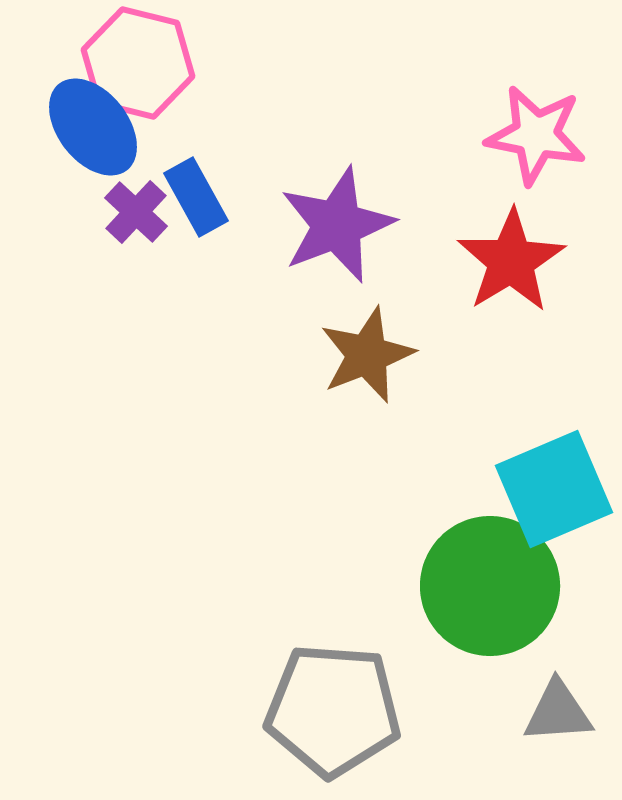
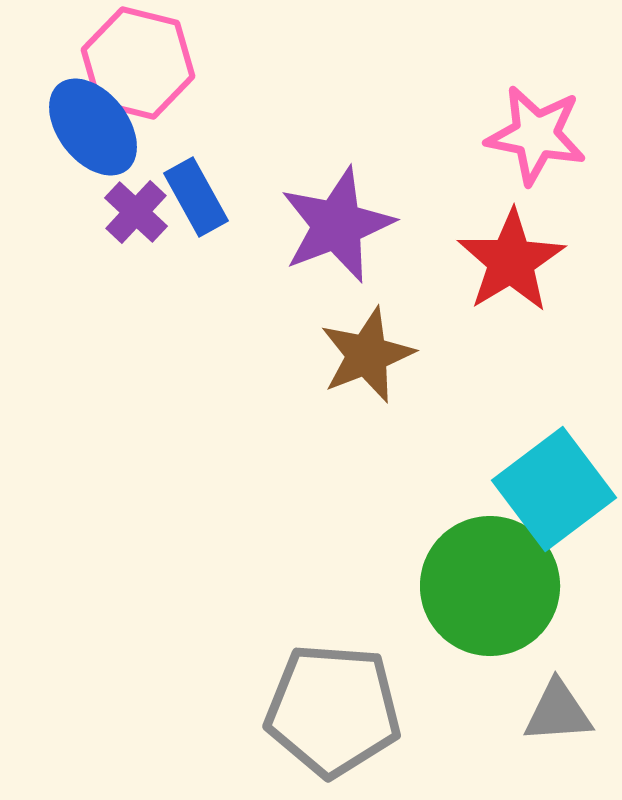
cyan square: rotated 14 degrees counterclockwise
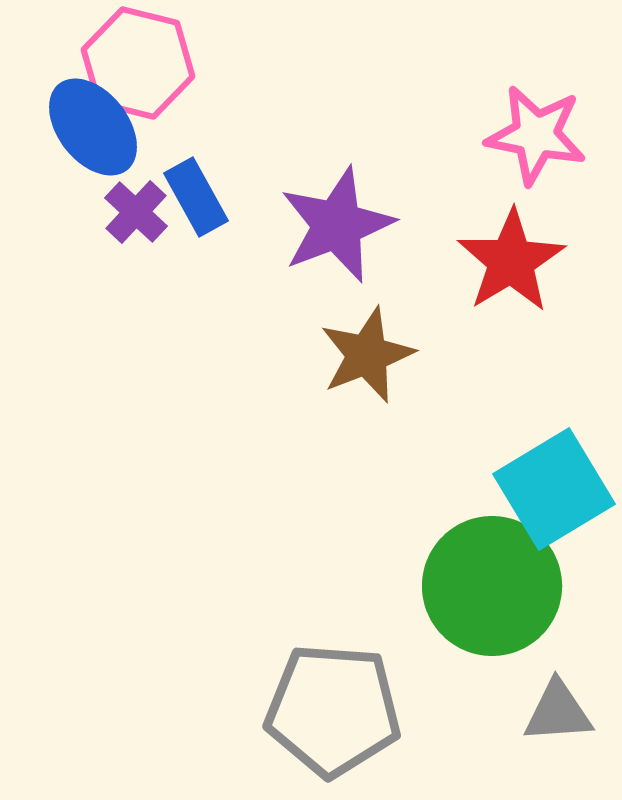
cyan square: rotated 6 degrees clockwise
green circle: moved 2 px right
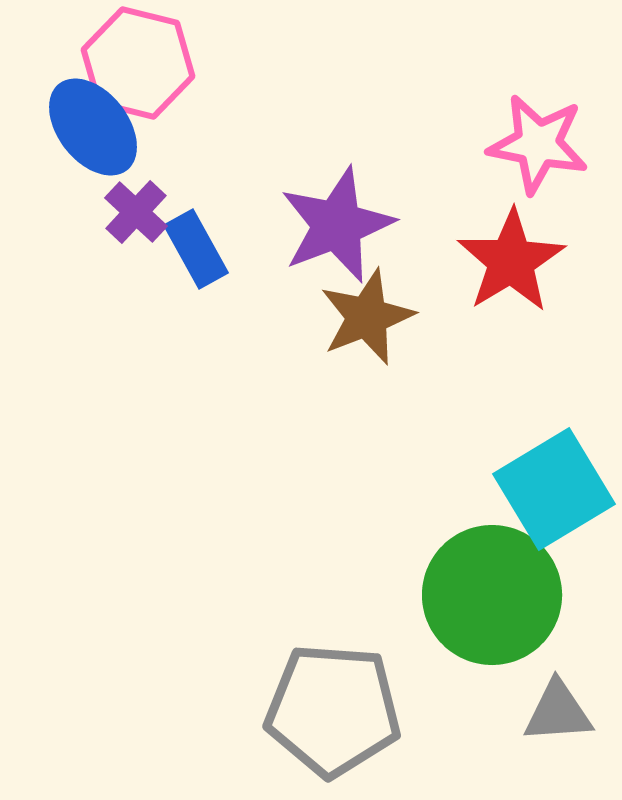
pink star: moved 2 px right, 9 px down
blue rectangle: moved 52 px down
brown star: moved 38 px up
green circle: moved 9 px down
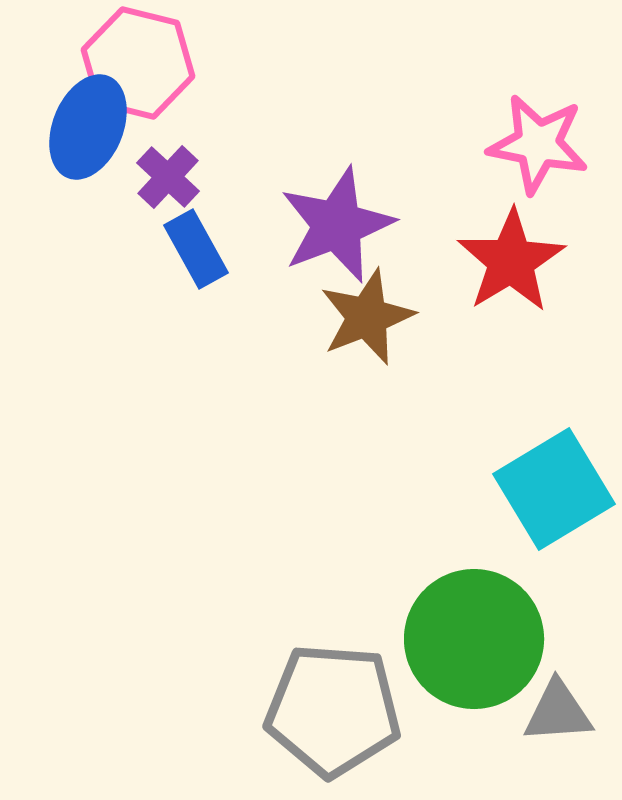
blue ellipse: moved 5 px left; rotated 60 degrees clockwise
purple cross: moved 32 px right, 35 px up
green circle: moved 18 px left, 44 px down
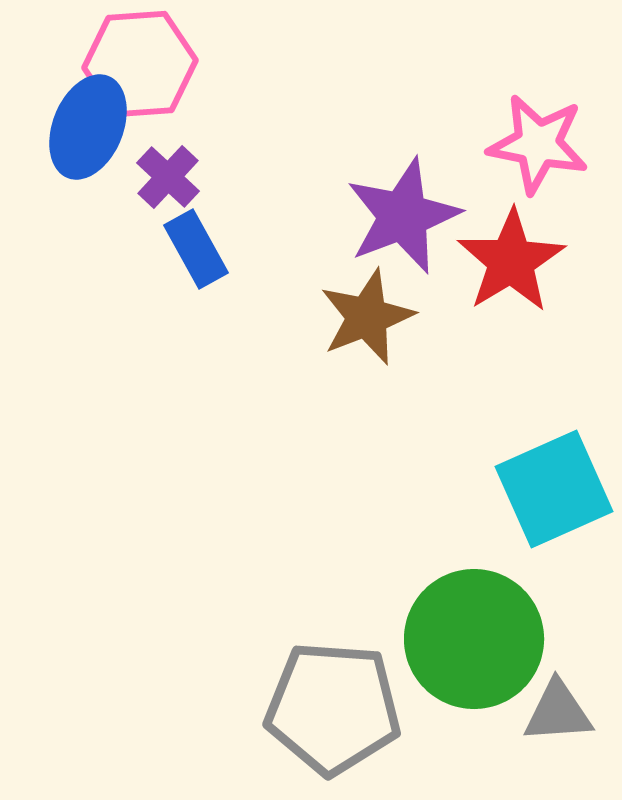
pink hexagon: moved 2 px right, 1 px down; rotated 18 degrees counterclockwise
purple star: moved 66 px right, 9 px up
cyan square: rotated 7 degrees clockwise
gray pentagon: moved 2 px up
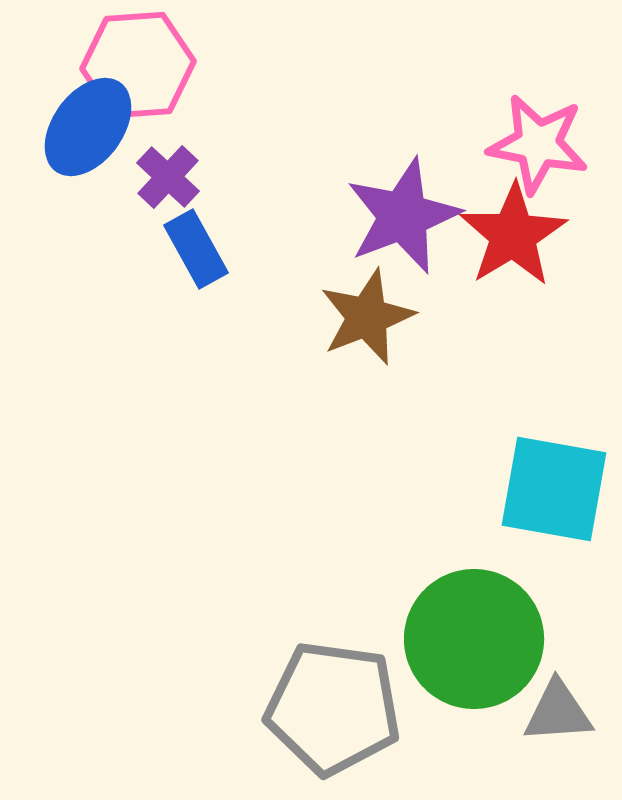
pink hexagon: moved 2 px left, 1 px down
blue ellipse: rotated 14 degrees clockwise
red star: moved 2 px right, 26 px up
cyan square: rotated 34 degrees clockwise
gray pentagon: rotated 4 degrees clockwise
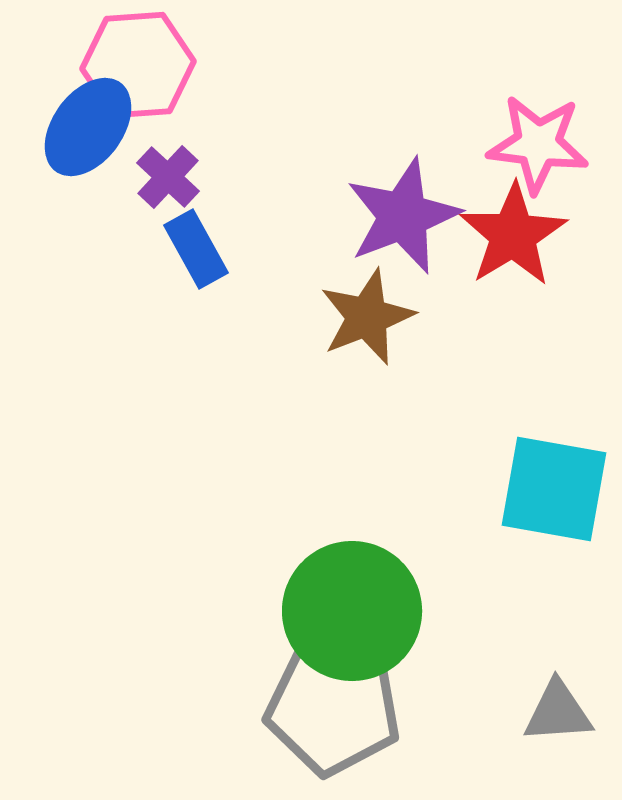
pink star: rotated 4 degrees counterclockwise
green circle: moved 122 px left, 28 px up
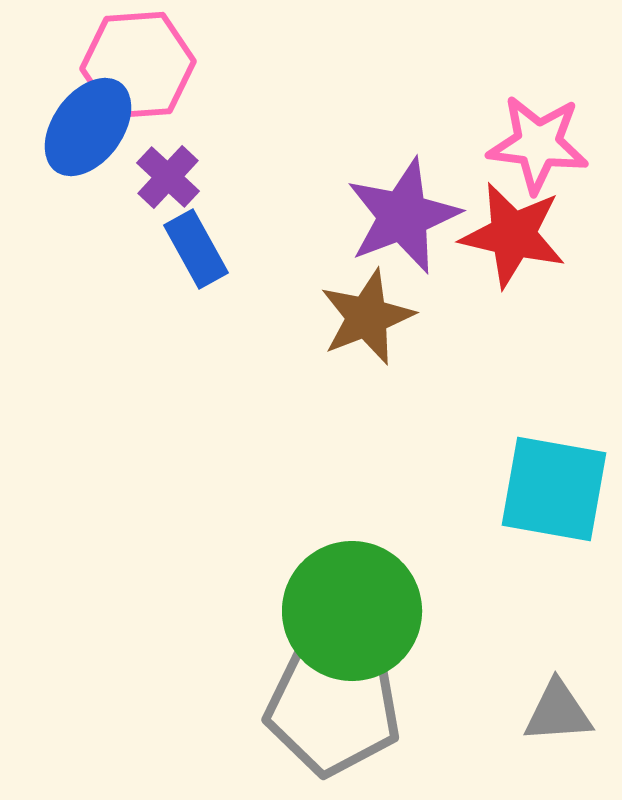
red star: rotated 28 degrees counterclockwise
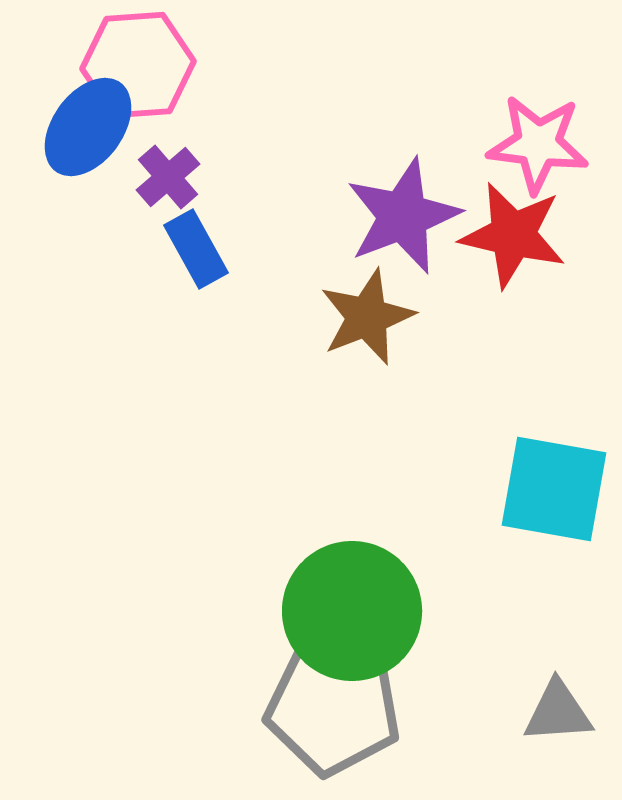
purple cross: rotated 6 degrees clockwise
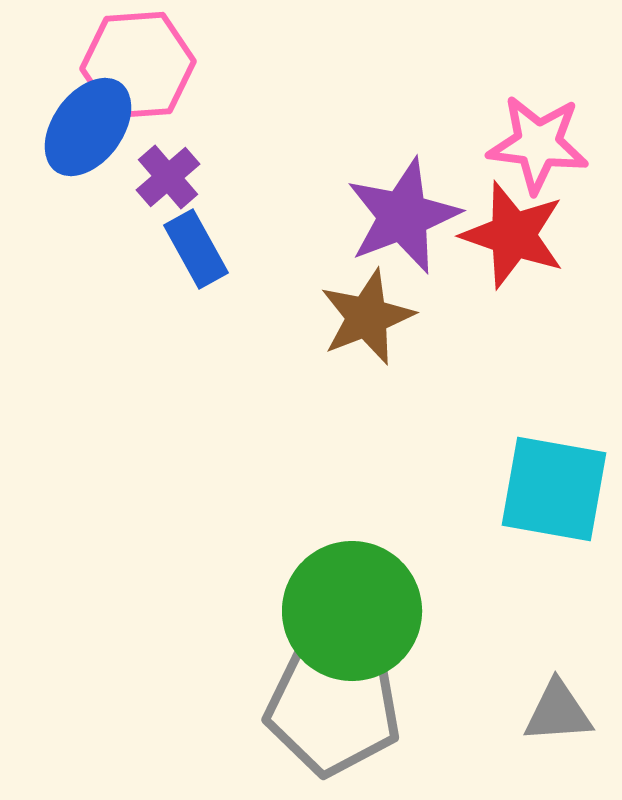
red star: rotated 6 degrees clockwise
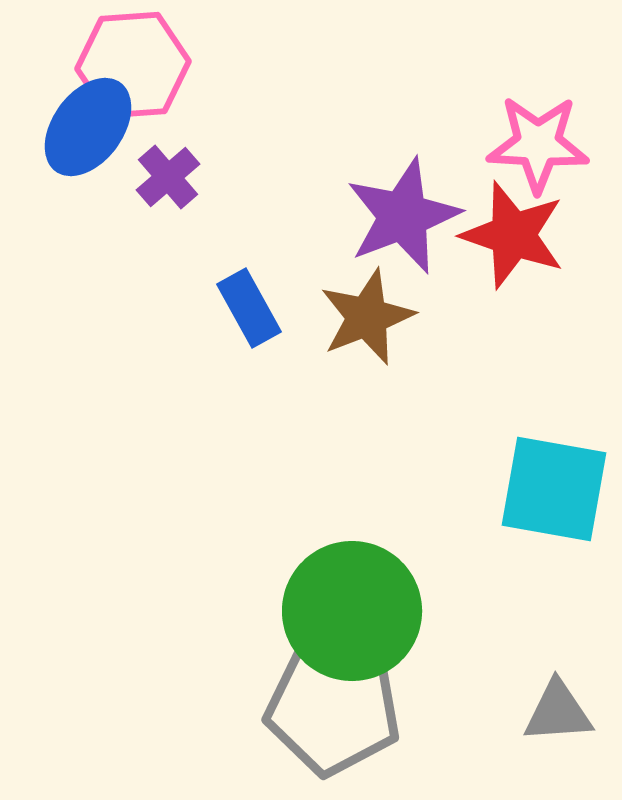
pink hexagon: moved 5 px left
pink star: rotated 4 degrees counterclockwise
blue rectangle: moved 53 px right, 59 px down
